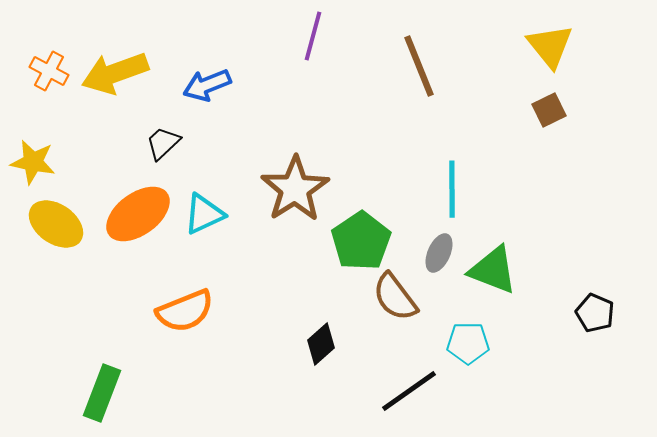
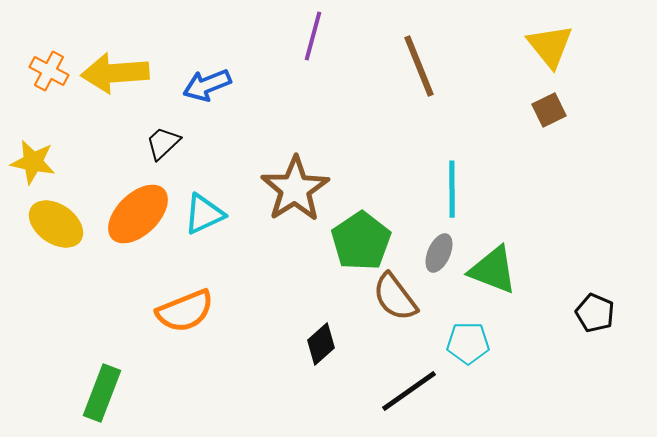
yellow arrow: rotated 16 degrees clockwise
orange ellipse: rotated 8 degrees counterclockwise
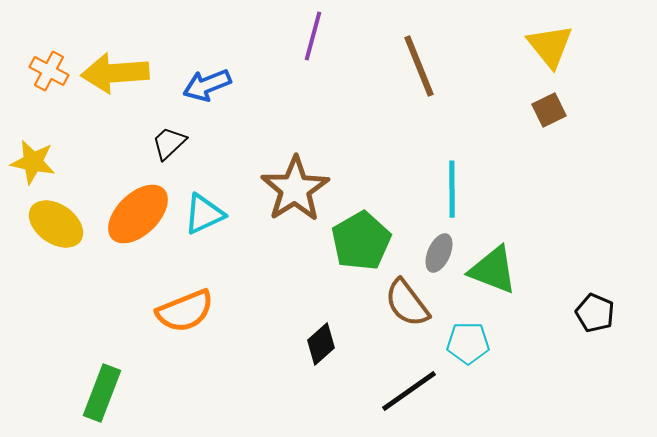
black trapezoid: moved 6 px right
green pentagon: rotated 4 degrees clockwise
brown semicircle: moved 12 px right, 6 px down
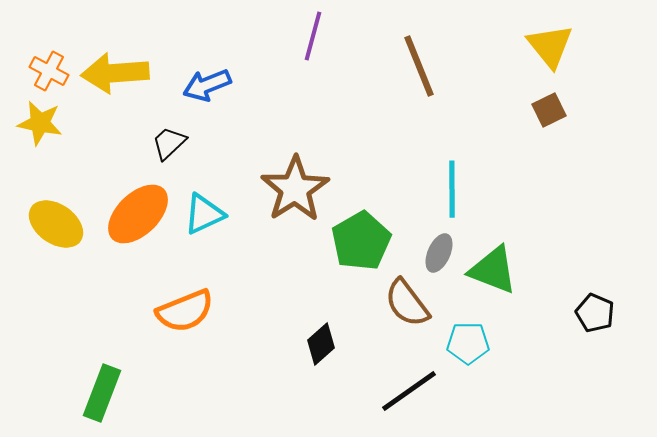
yellow star: moved 7 px right, 39 px up
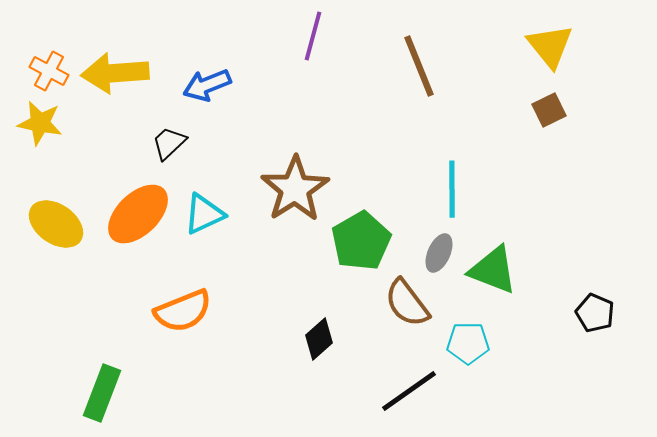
orange semicircle: moved 2 px left
black diamond: moved 2 px left, 5 px up
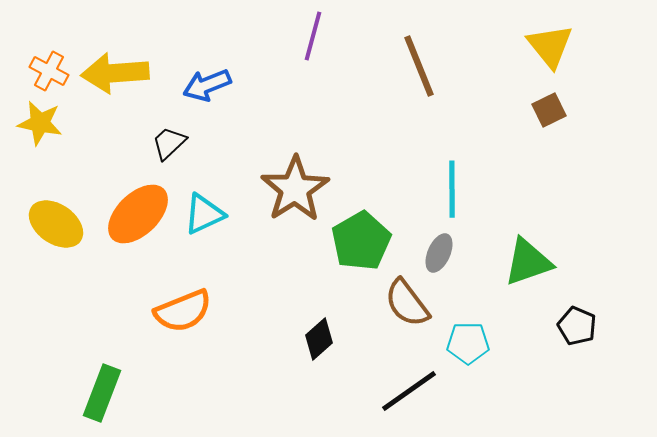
green triangle: moved 35 px right, 8 px up; rotated 40 degrees counterclockwise
black pentagon: moved 18 px left, 13 px down
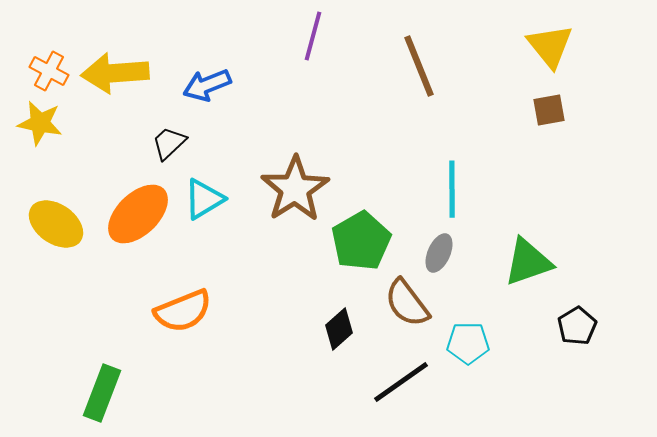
brown square: rotated 16 degrees clockwise
cyan triangle: moved 15 px up; rotated 6 degrees counterclockwise
black pentagon: rotated 18 degrees clockwise
black diamond: moved 20 px right, 10 px up
black line: moved 8 px left, 9 px up
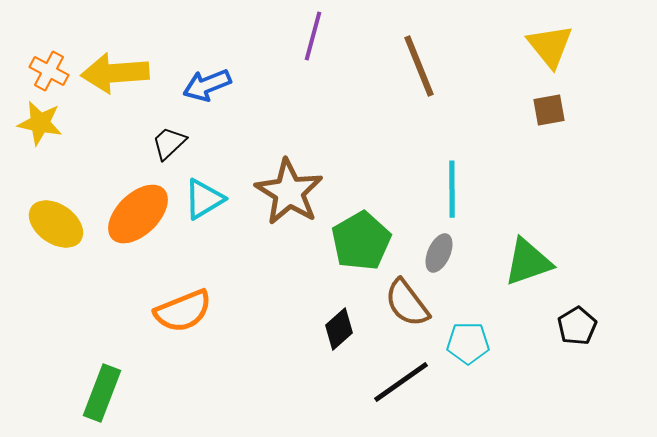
brown star: moved 6 px left, 3 px down; rotated 8 degrees counterclockwise
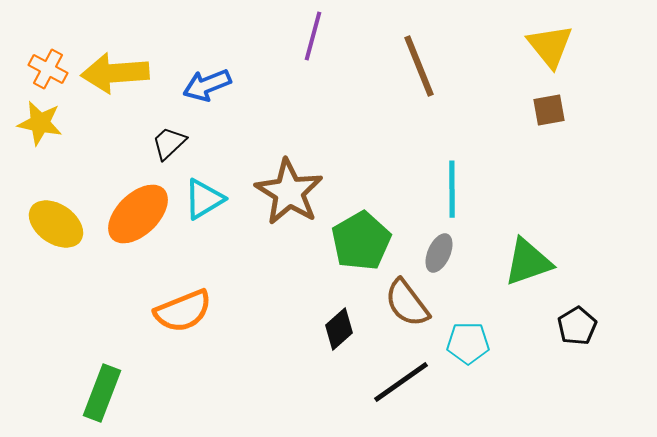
orange cross: moved 1 px left, 2 px up
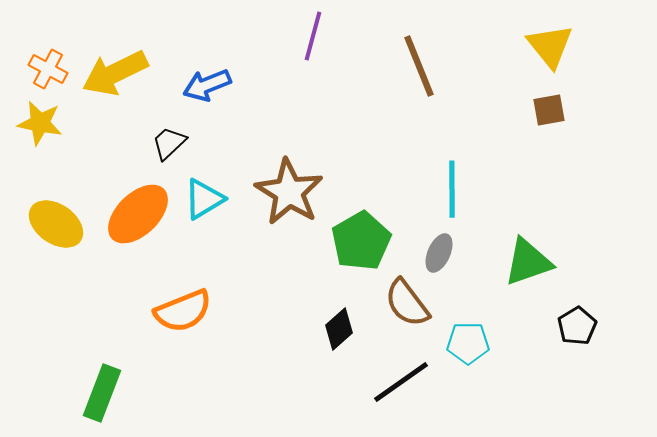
yellow arrow: rotated 22 degrees counterclockwise
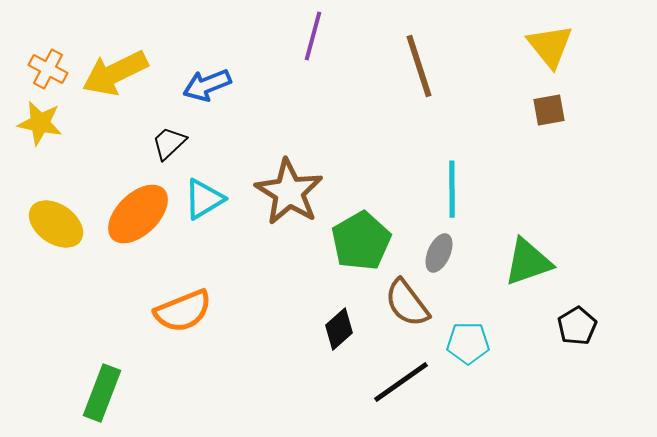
brown line: rotated 4 degrees clockwise
